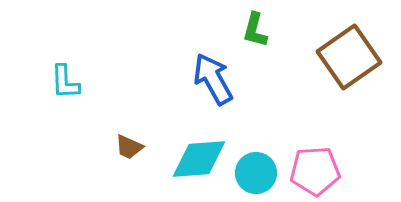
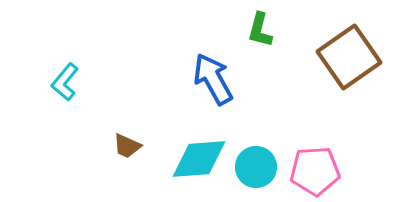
green L-shape: moved 5 px right
cyan L-shape: rotated 42 degrees clockwise
brown trapezoid: moved 2 px left, 1 px up
cyan circle: moved 6 px up
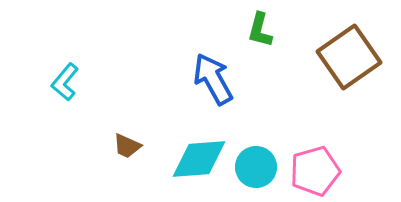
pink pentagon: rotated 12 degrees counterclockwise
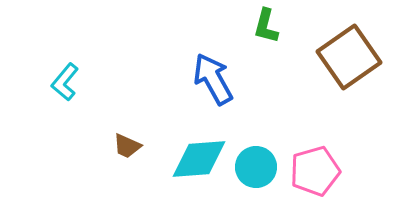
green L-shape: moved 6 px right, 4 px up
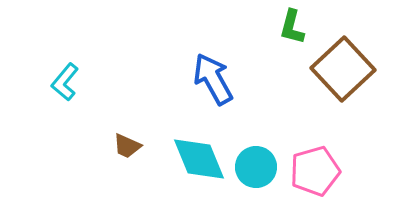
green L-shape: moved 26 px right, 1 px down
brown square: moved 6 px left, 12 px down; rotated 8 degrees counterclockwise
cyan diamond: rotated 72 degrees clockwise
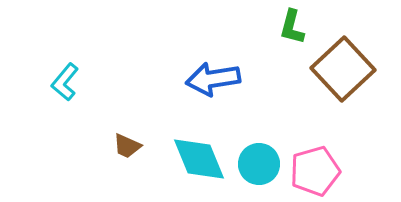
blue arrow: rotated 70 degrees counterclockwise
cyan circle: moved 3 px right, 3 px up
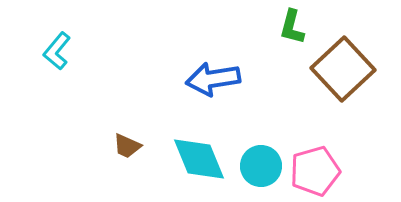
cyan L-shape: moved 8 px left, 31 px up
cyan circle: moved 2 px right, 2 px down
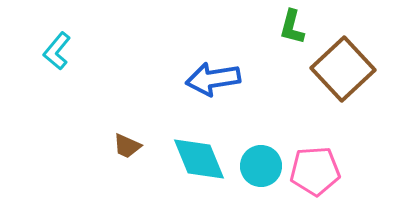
pink pentagon: rotated 12 degrees clockwise
